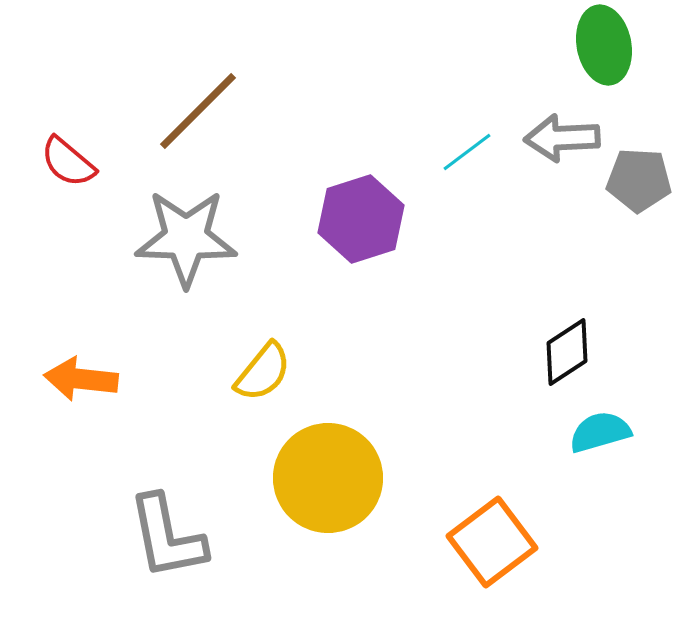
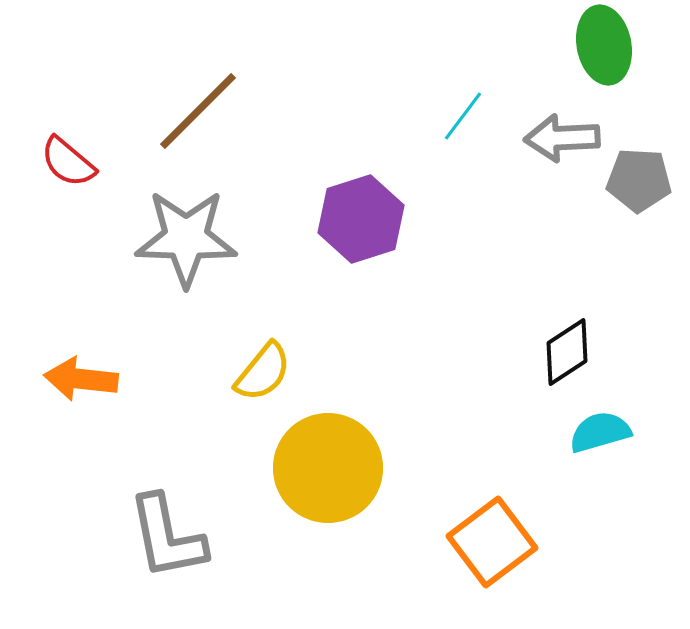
cyan line: moved 4 px left, 36 px up; rotated 16 degrees counterclockwise
yellow circle: moved 10 px up
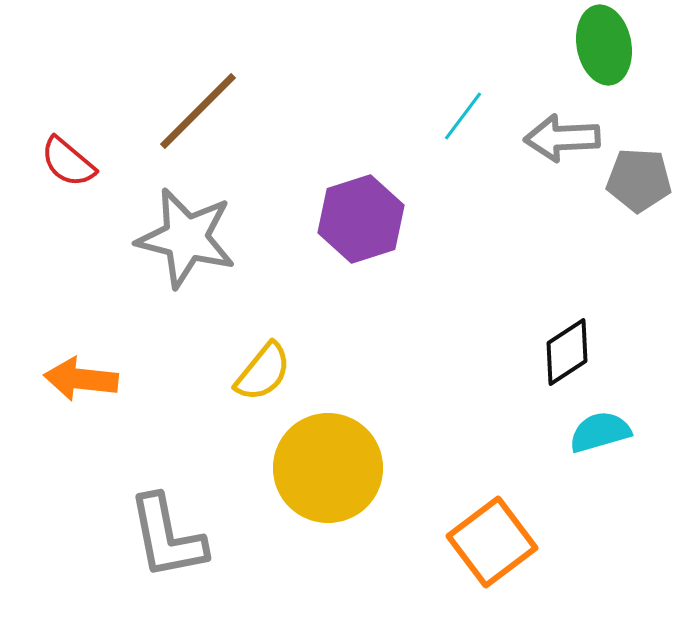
gray star: rotated 12 degrees clockwise
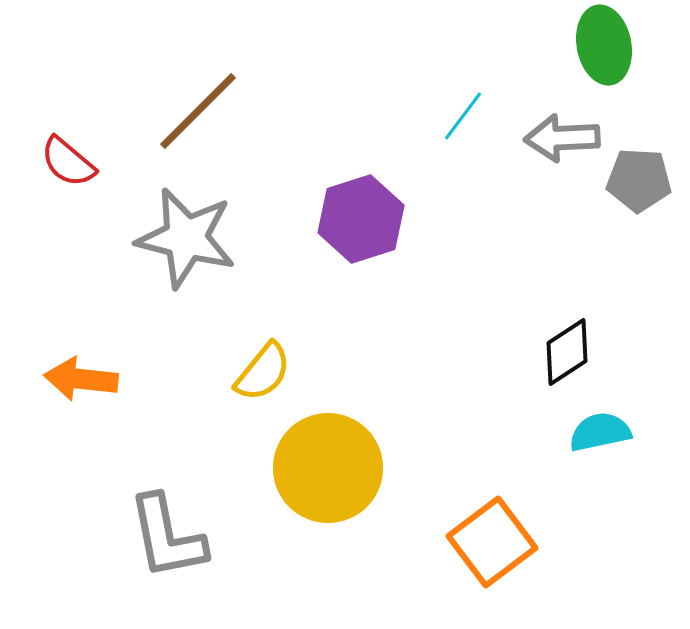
cyan semicircle: rotated 4 degrees clockwise
